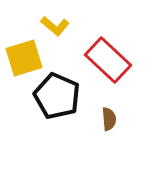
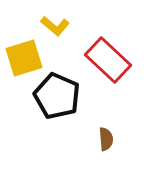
brown semicircle: moved 3 px left, 20 px down
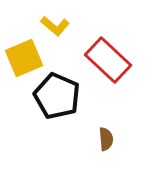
yellow square: rotated 6 degrees counterclockwise
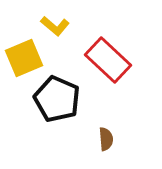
black pentagon: moved 3 px down
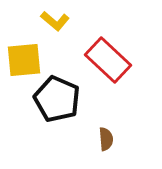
yellow L-shape: moved 5 px up
yellow square: moved 2 px down; rotated 18 degrees clockwise
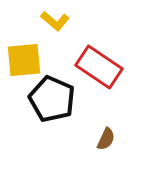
red rectangle: moved 9 px left, 7 px down; rotated 9 degrees counterclockwise
black pentagon: moved 5 px left
brown semicircle: rotated 30 degrees clockwise
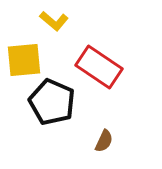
yellow L-shape: moved 1 px left
black pentagon: moved 3 px down
brown semicircle: moved 2 px left, 2 px down
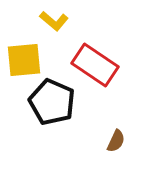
red rectangle: moved 4 px left, 2 px up
brown semicircle: moved 12 px right
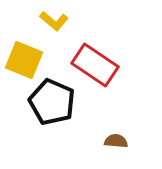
yellow square: rotated 27 degrees clockwise
brown semicircle: rotated 110 degrees counterclockwise
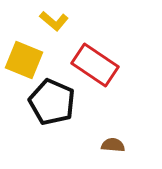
brown semicircle: moved 3 px left, 4 px down
